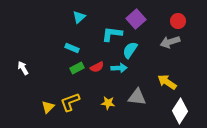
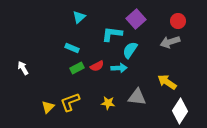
red semicircle: moved 1 px up
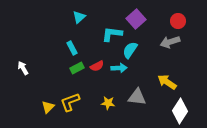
cyan rectangle: rotated 40 degrees clockwise
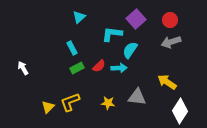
red circle: moved 8 px left, 1 px up
gray arrow: moved 1 px right
red semicircle: moved 2 px right; rotated 16 degrees counterclockwise
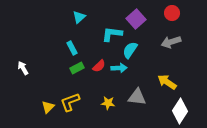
red circle: moved 2 px right, 7 px up
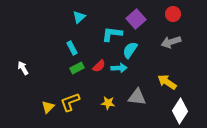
red circle: moved 1 px right, 1 px down
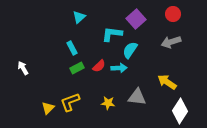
yellow triangle: moved 1 px down
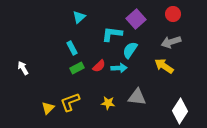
yellow arrow: moved 3 px left, 16 px up
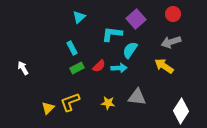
white diamond: moved 1 px right
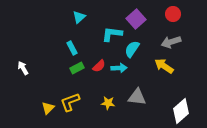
cyan semicircle: moved 2 px right, 1 px up
white diamond: rotated 15 degrees clockwise
